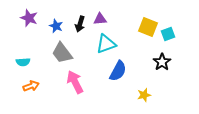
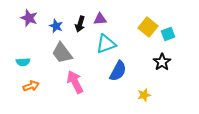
yellow square: rotated 18 degrees clockwise
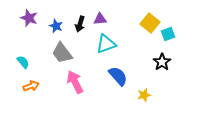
yellow square: moved 2 px right, 4 px up
cyan semicircle: rotated 128 degrees counterclockwise
blue semicircle: moved 5 px down; rotated 70 degrees counterclockwise
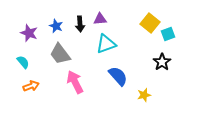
purple star: moved 15 px down
black arrow: rotated 21 degrees counterclockwise
gray trapezoid: moved 2 px left, 1 px down
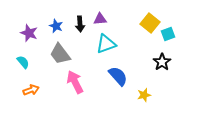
orange arrow: moved 4 px down
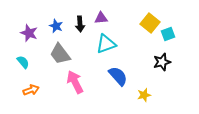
purple triangle: moved 1 px right, 1 px up
black star: rotated 18 degrees clockwise
